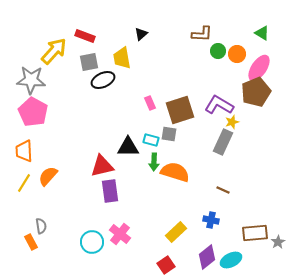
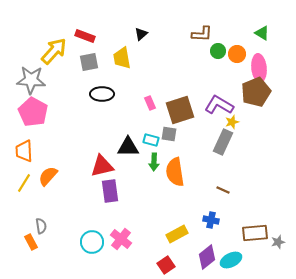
pink ellipse at (259, 68): rotated 40 degrees counterclockwise
black ellipse at (103, 80): moved 1 px left, 14 px down; rotated 25 degrees clockwise
orange semicircle at (175, 172): rotated 116 degrees counterclockwise
yellow rectangle at (176, 232): moved 1 px right, 2 px down; rotated 15 degrees clockwise
pink cross at (120, 234): moved 1 px right, 5 px down
gray star at (278, 242): rotated 16 degrees clockwise
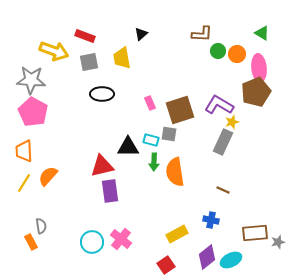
yellow arrow at (54, 51): rotated 68 degrees clockwise
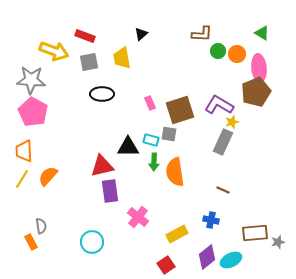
yellow line at (24, 183): moved 2 px left, 4 px up
pink cross at (121, 239): moved 17 px right, 22 px up
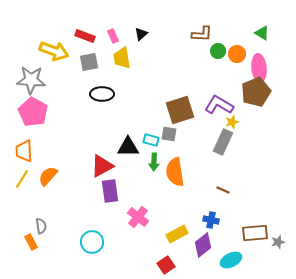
pink rectangle at (150, 103): moved 37 px left, 67 px up
red triangle at (102, 166): rotated 15 degrees counterclockwise
purple diamond at (207, 257): moved 4 px left, 12 px up
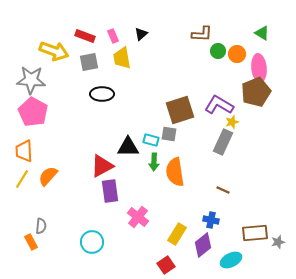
gray semicircle at (41, 226): rotated 14 degrees clockwise
yellow rectangle at (177, 234): rotated 30 degrees counterclockwise
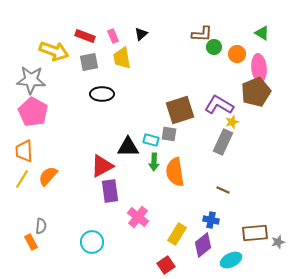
green circle at (218, 51): moved 4 px left, 4 px up
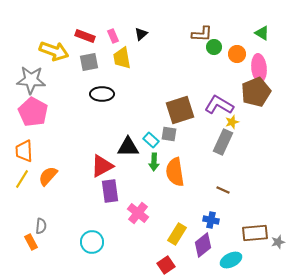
cyan rectangle at (151, 140): rotated 28 degrees clockwise
pink cross at (138, 217): moved 4 px up
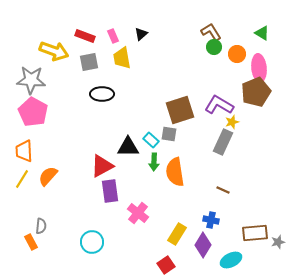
brown L-shape at (202, 34): moved 9 px right, 2 px up; rotated 125 degrees counterclockwise
purple diamond at (203, 245): rotated 20 degrees counterclockwise
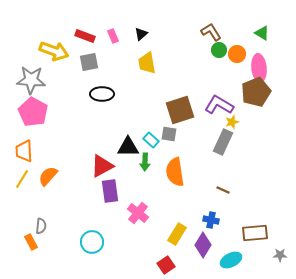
green circle at (214, 47): moved 5 px right, 3 px down
yellow trapezoid at (122, 58): moved 25 px right, 5 px down
green arrow at (154, 162): moved 9 px left
gray star at (278, 242): moved 2 px right, 13 px down; rotated 16 degrees clockwise
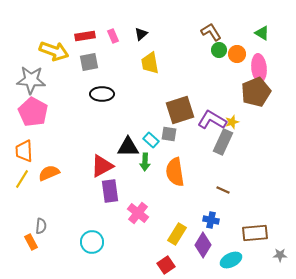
red rectangle at (85, 36): rotated 30 degrees counterclockwise
yellow trapezoid at (147, 63): moved 3 px right
purple L-shape at (219, 105): moved 7 px left, 15 px down
orange semicircle at (48, 176): moved 1 px right, 3 px up; rotated 25 degrees clockwise
